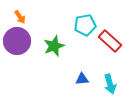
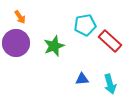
purple circle: moved 1 px left, 2 px down
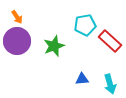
orange arrow: moved 3 px left
purple circle: moved 1 px right, 2 px up
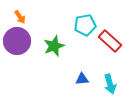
orange arrow: moved 3 px right
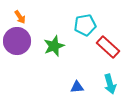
red rectangle: moved 2 px left, 6 px down
blue triangle: moved 5 px left, 8 px down
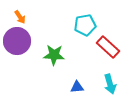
green star: moved 9 px down; rotated 25 degrees clockwise
